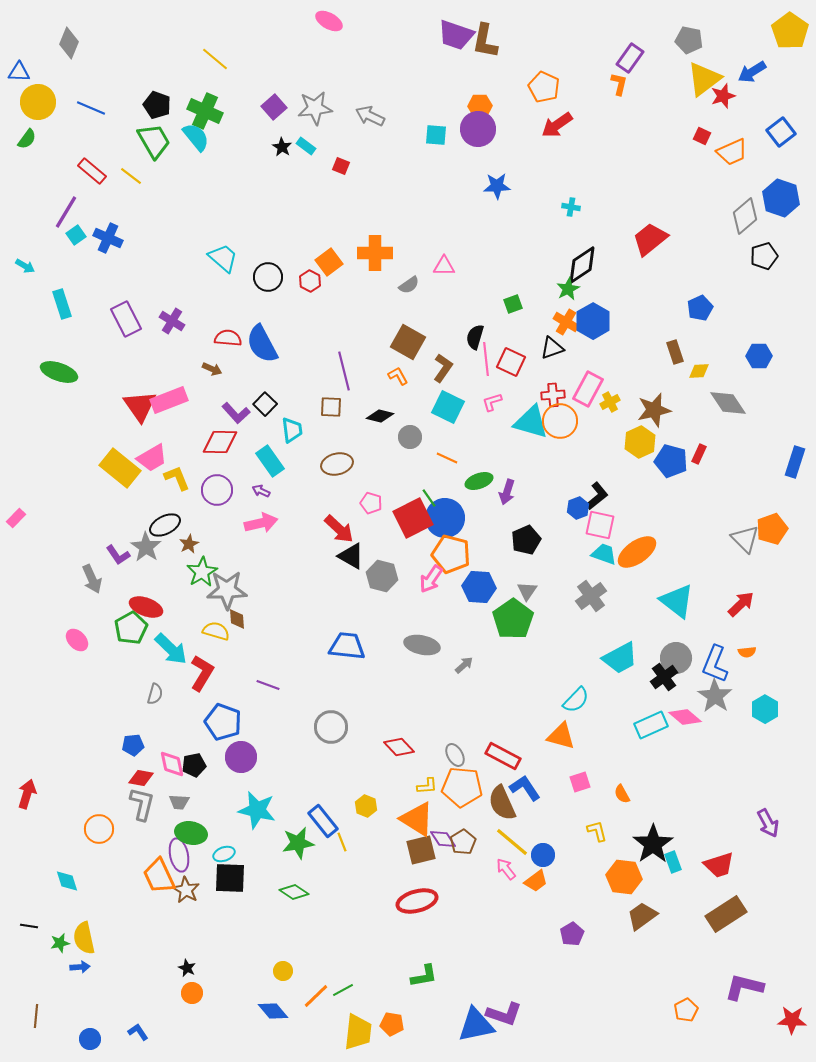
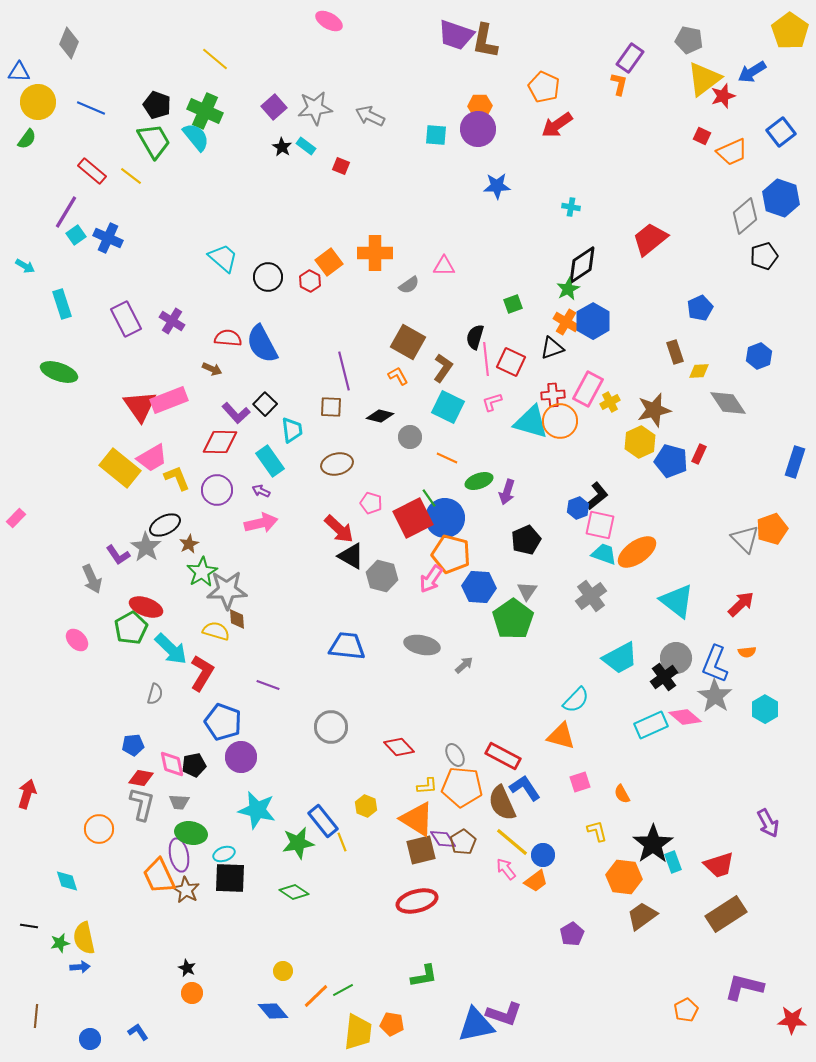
blue hexagon at (759, 356): rotated 20 degrees counterclockwise
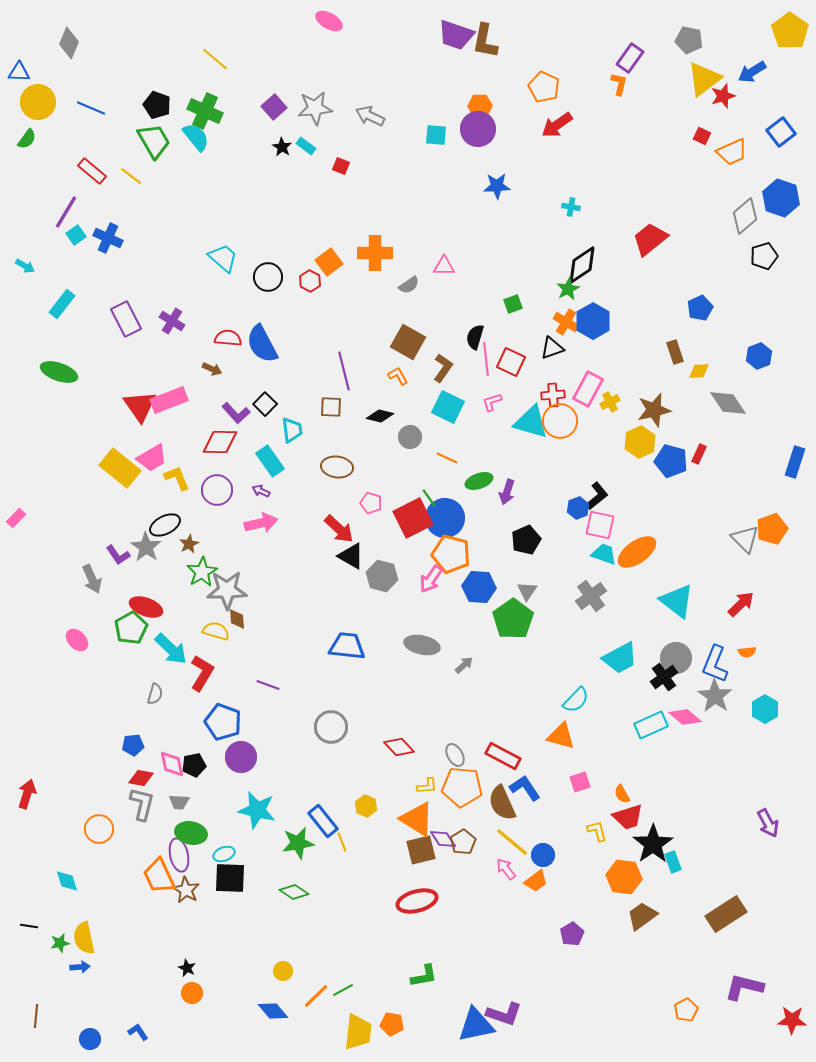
cyan rectangle at (62, 304): rotated 56 degrees clockwise
brown ellipse at (337, 464): moved 3 px down; rotated 20 degrees clockwise
red trapezoid at (719, 865): moved 91 px left, 48 px up
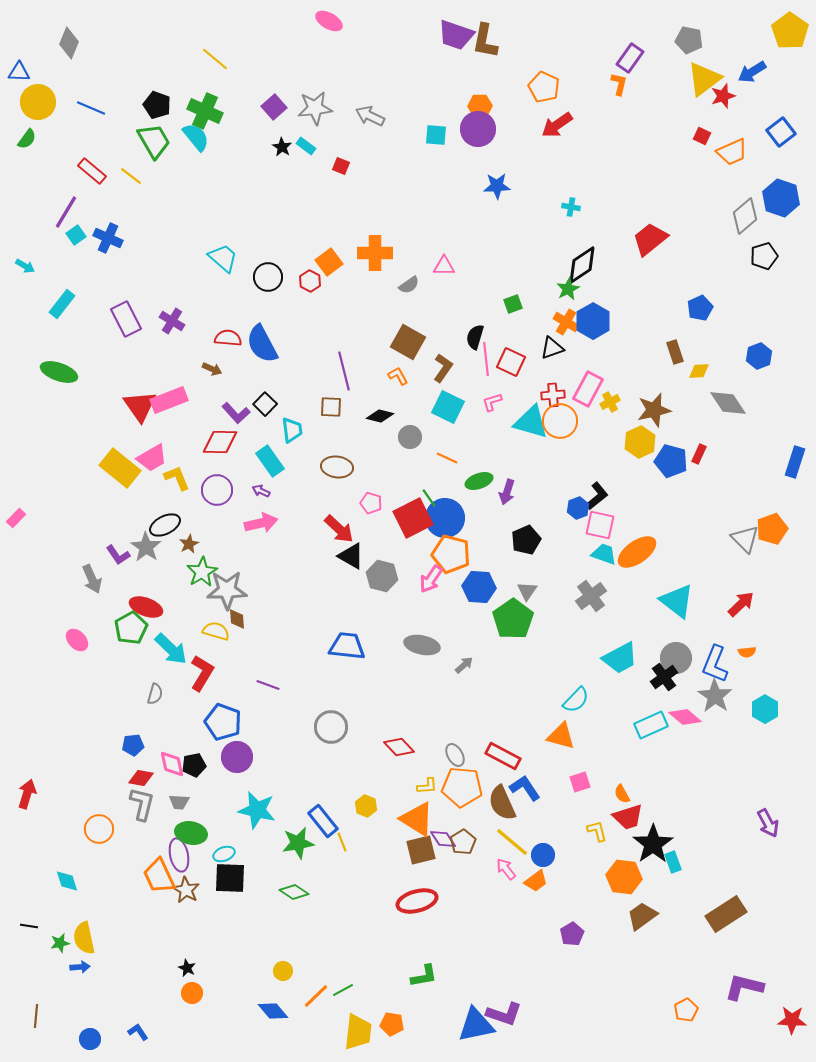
purple circle at (241, 757): moved 4 px left
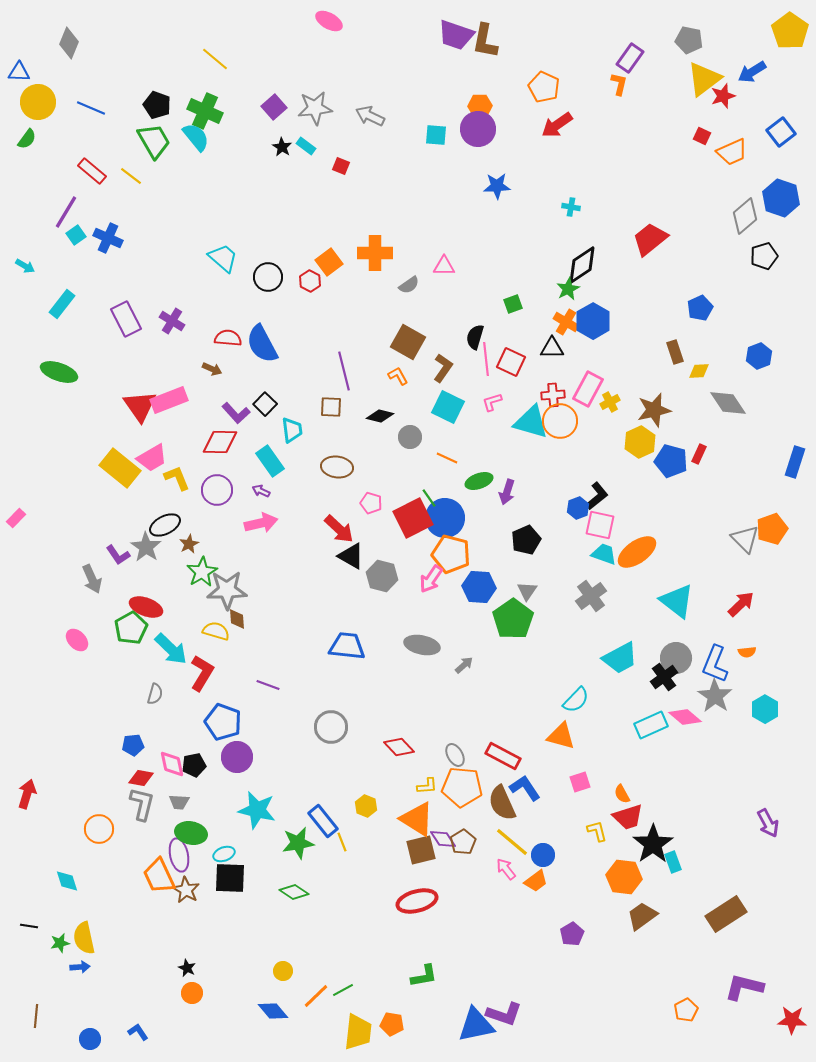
black triangle at (552, 348): rotated 20 degrees clockwise
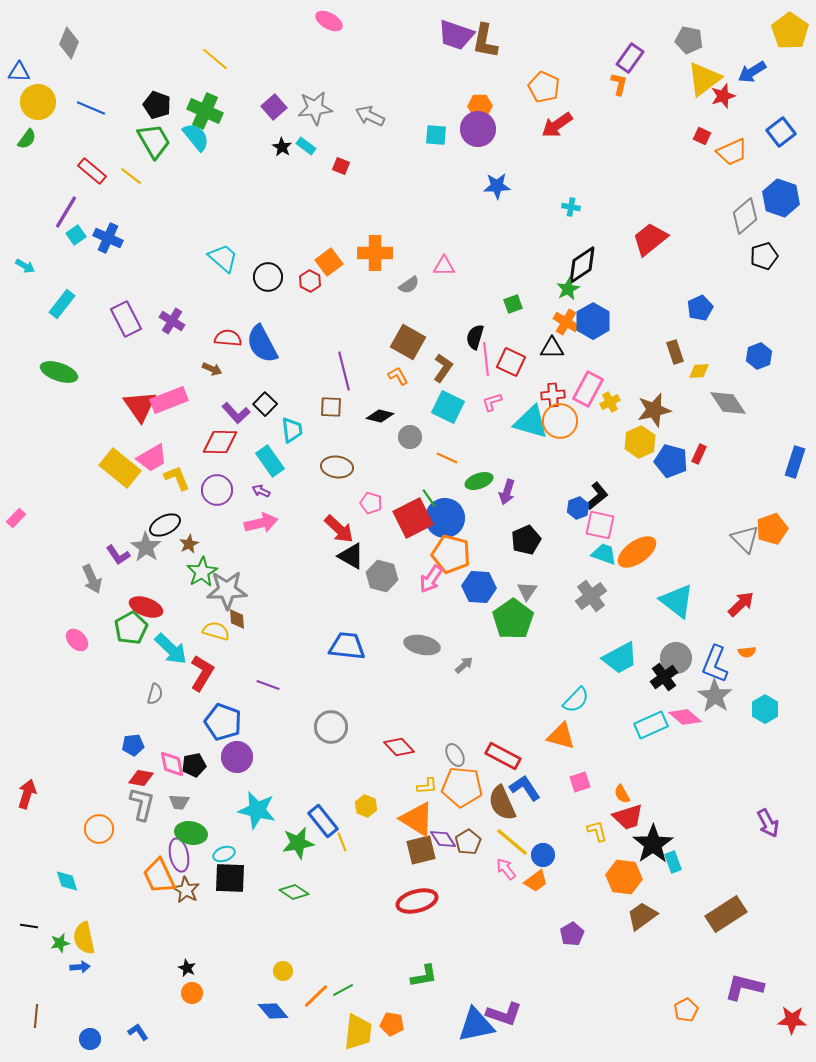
brown pentagon at (463, 842): moved 5 px right
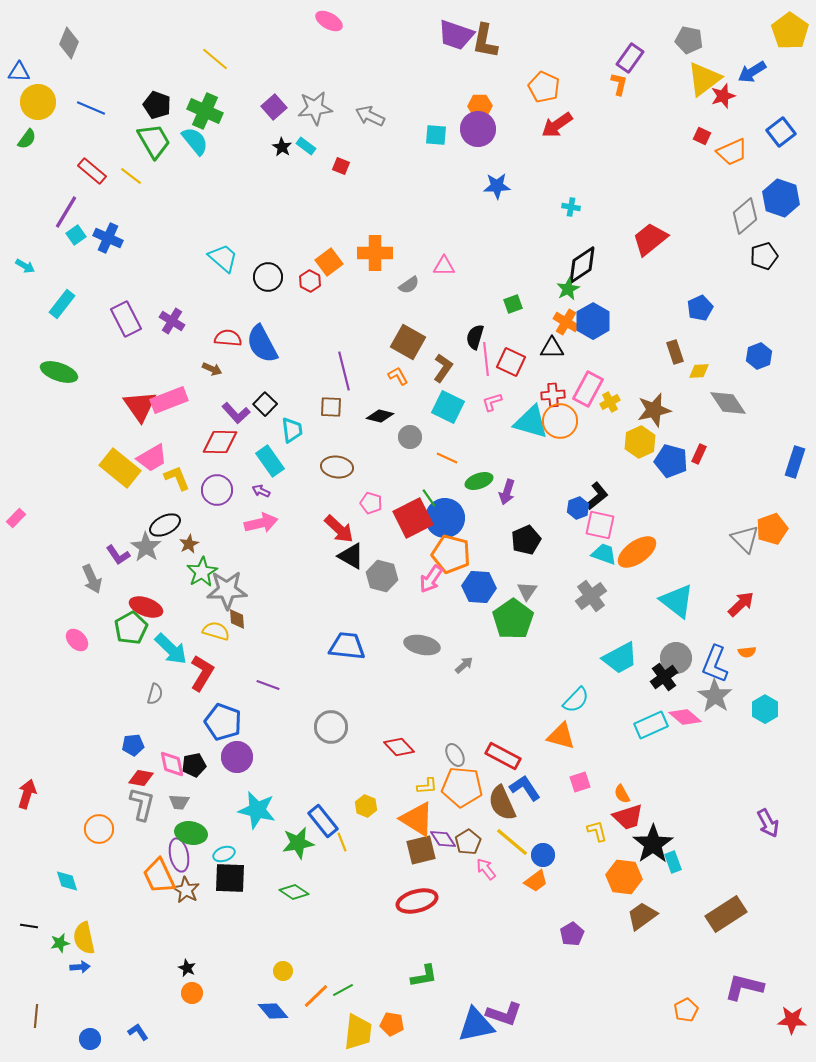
cyan semicircle at (196, 137): moved 1 px left, 4 px down
pink arrow at (506, 869): moved 20 px left
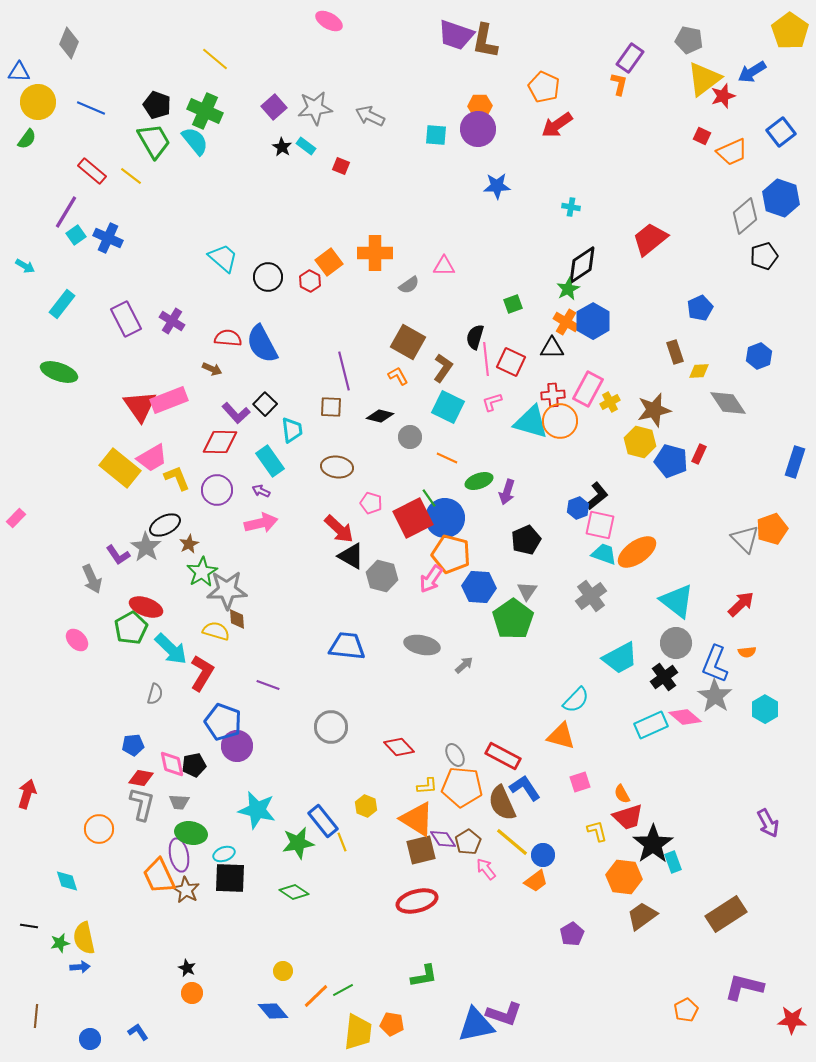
yellow hexagon at (640, 442): rotated 20 degrees counterclockwise
gray circle at (676, 658): moved 15 px up
purple circle at (237, 757): moved 11 px up
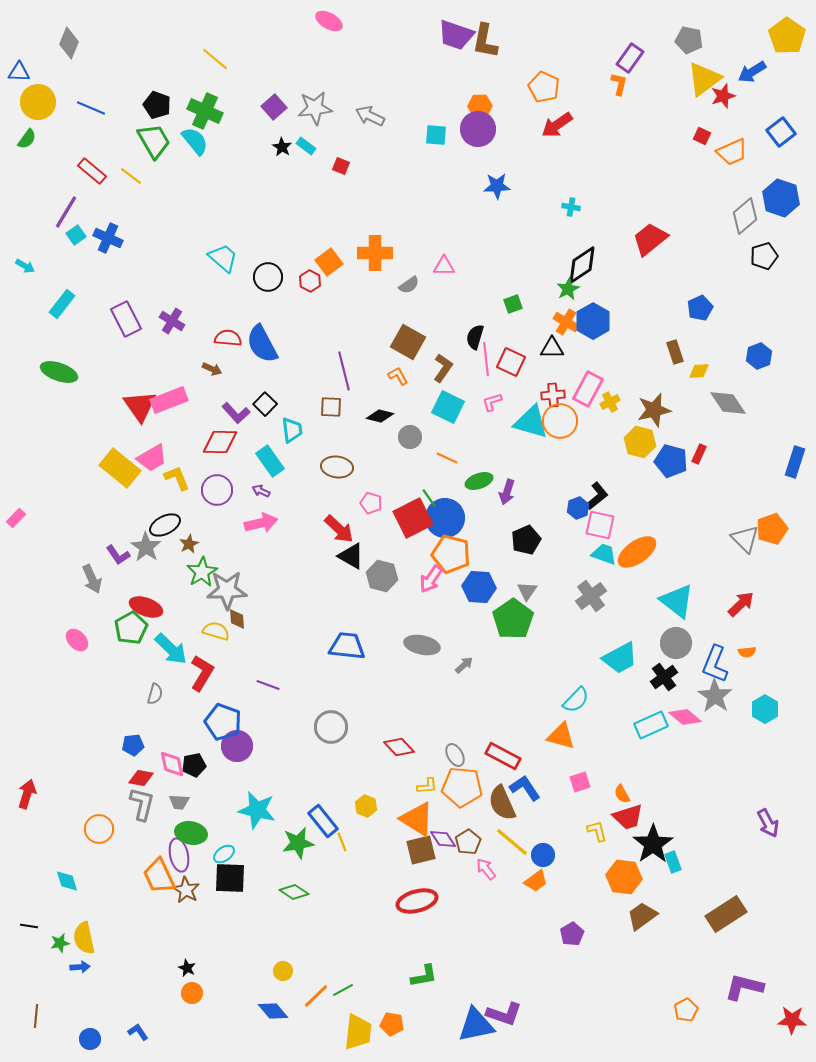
yellow pentagon at (790, 31): moved 3 px left, 5 px down
cyan ellipse at (224, 854): rotated 15 degrees counterclockwise
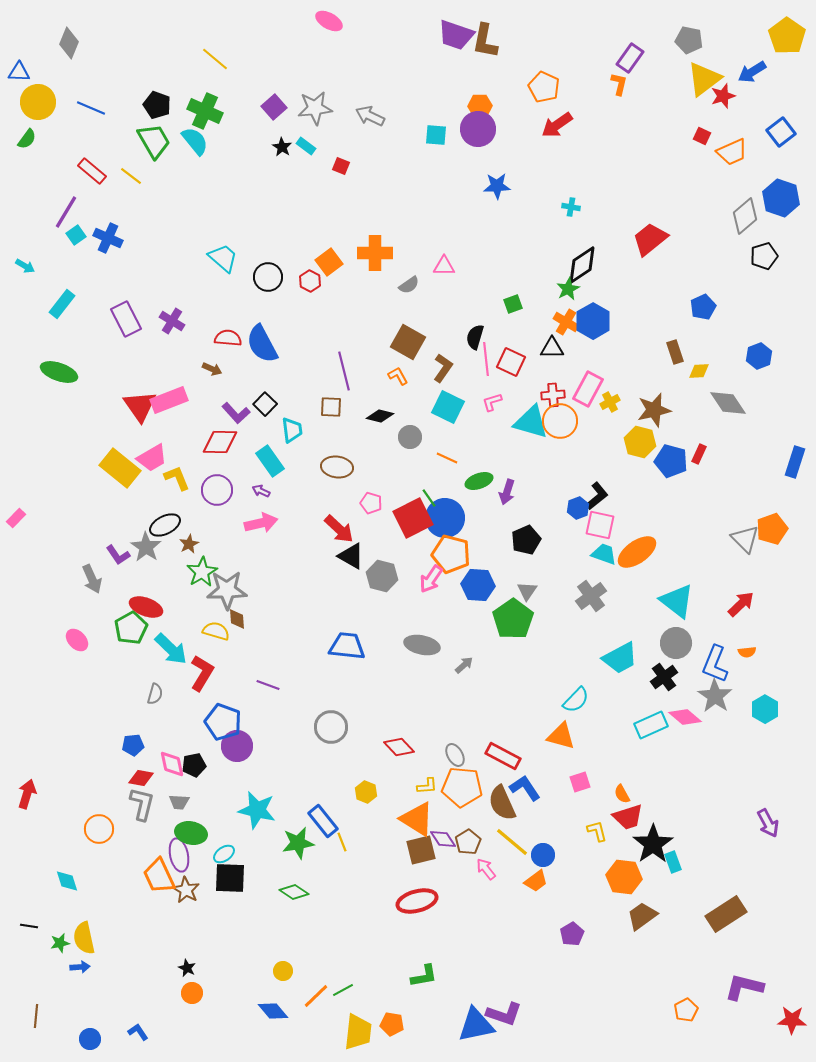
blue pentagon at (700, 308): moved 3 px right, 1 px up
blue hexagon at (479, 587): moved 1 px left, 2 px up
yellow hexagon at (366, 806): moved 14 px up
